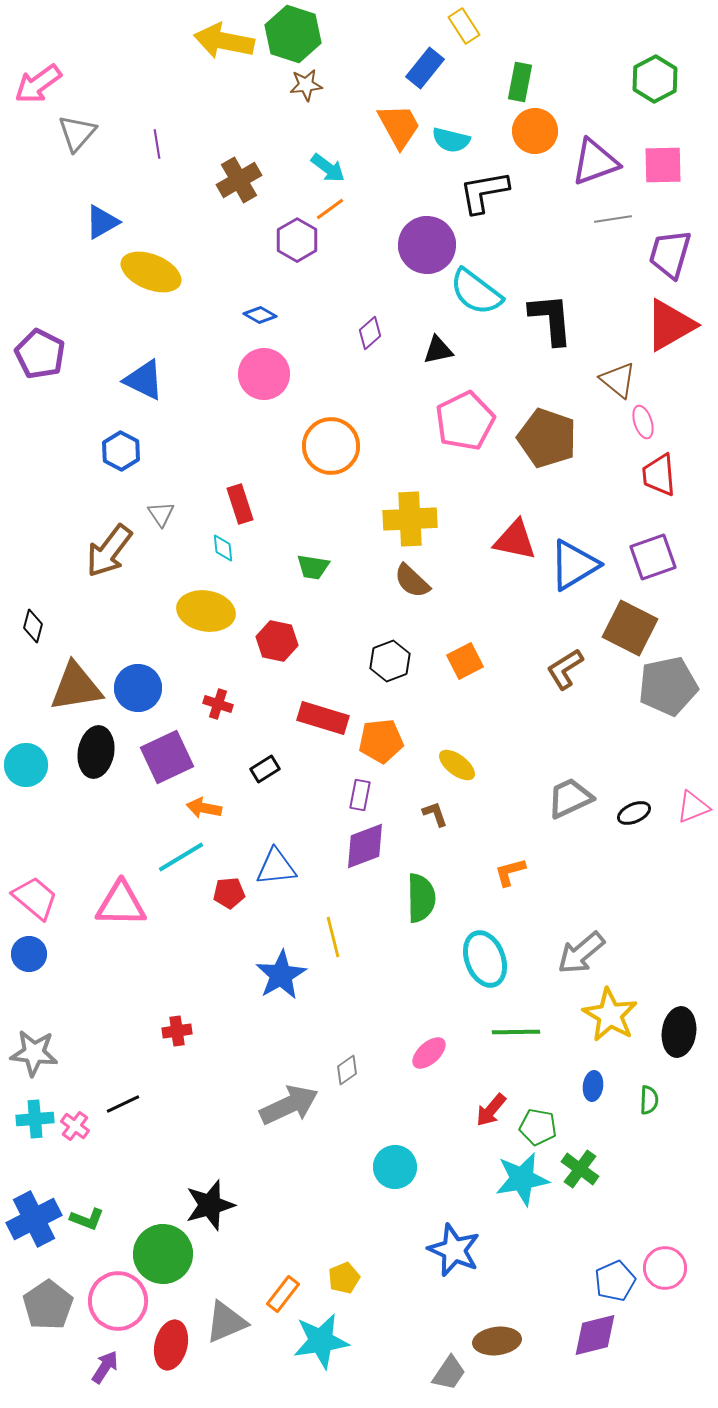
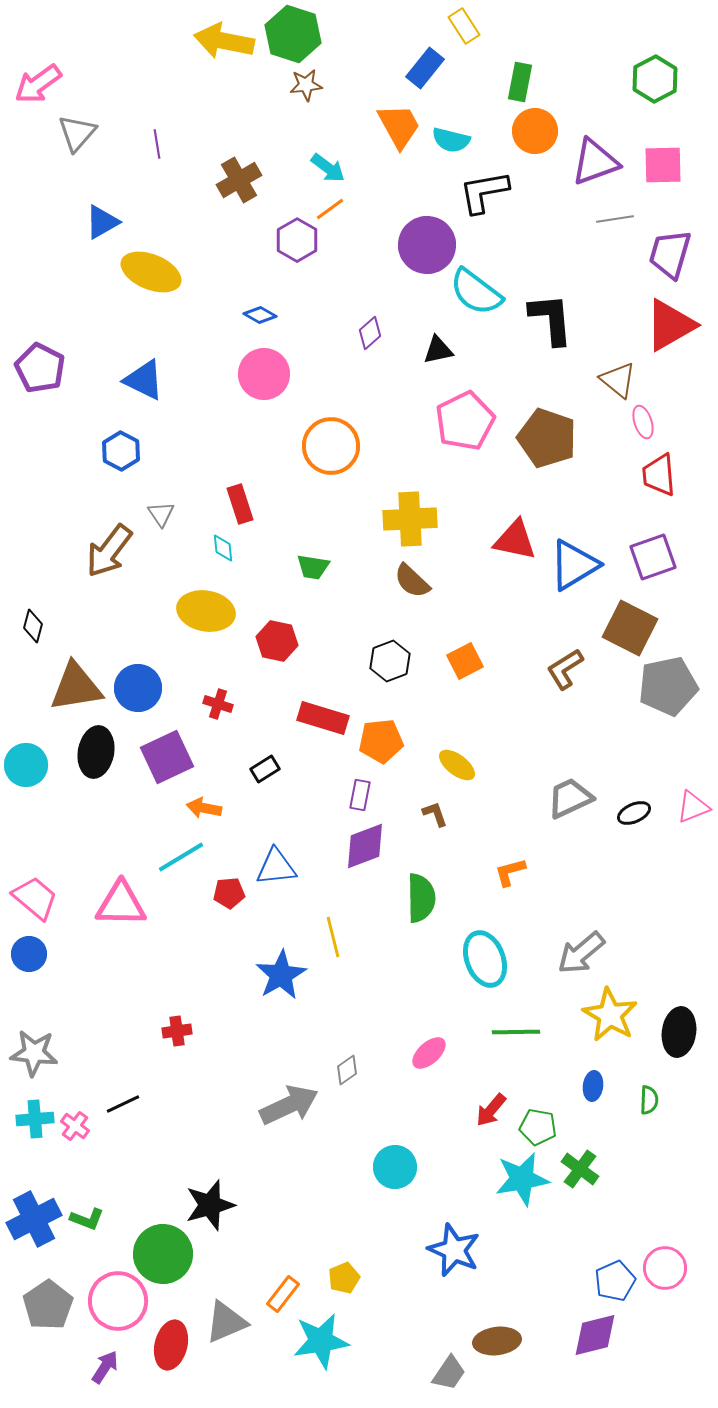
gray line at (613, 219): moved 2 px right
purple pentagon at (40, 354): moved 14 px down
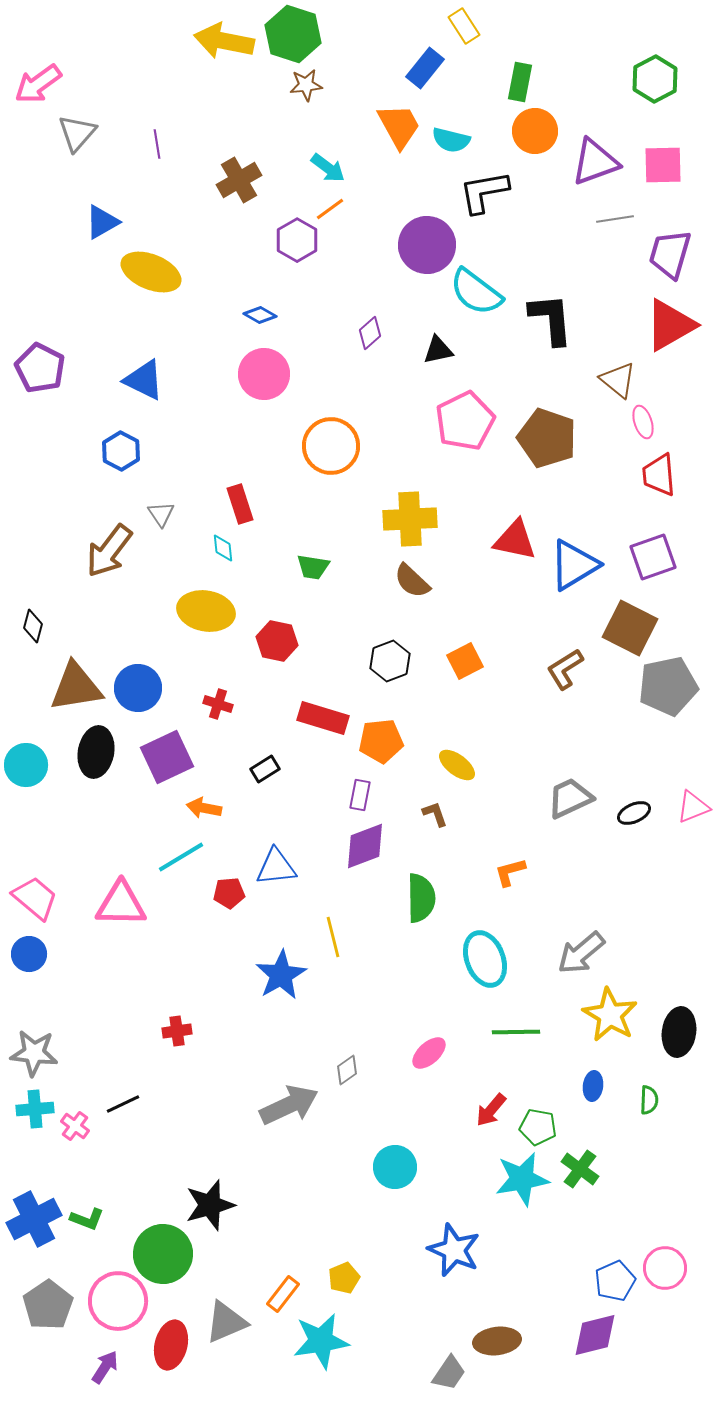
cyan cross at (35, 1119): moved 10 px up
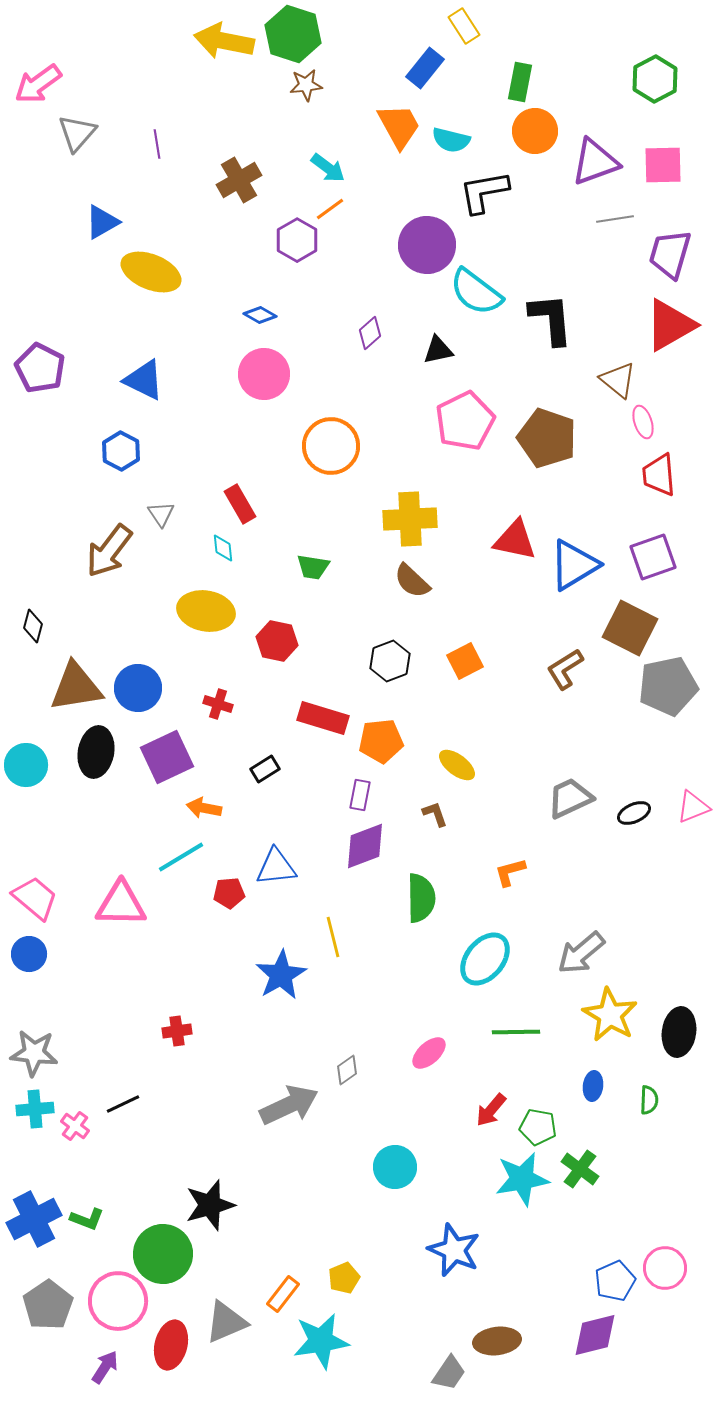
red rectangle at (240, 504): rotated 12 degrees counterclockwise
cyan ellipse at (485, 959): rotated 60 degrees clockwise
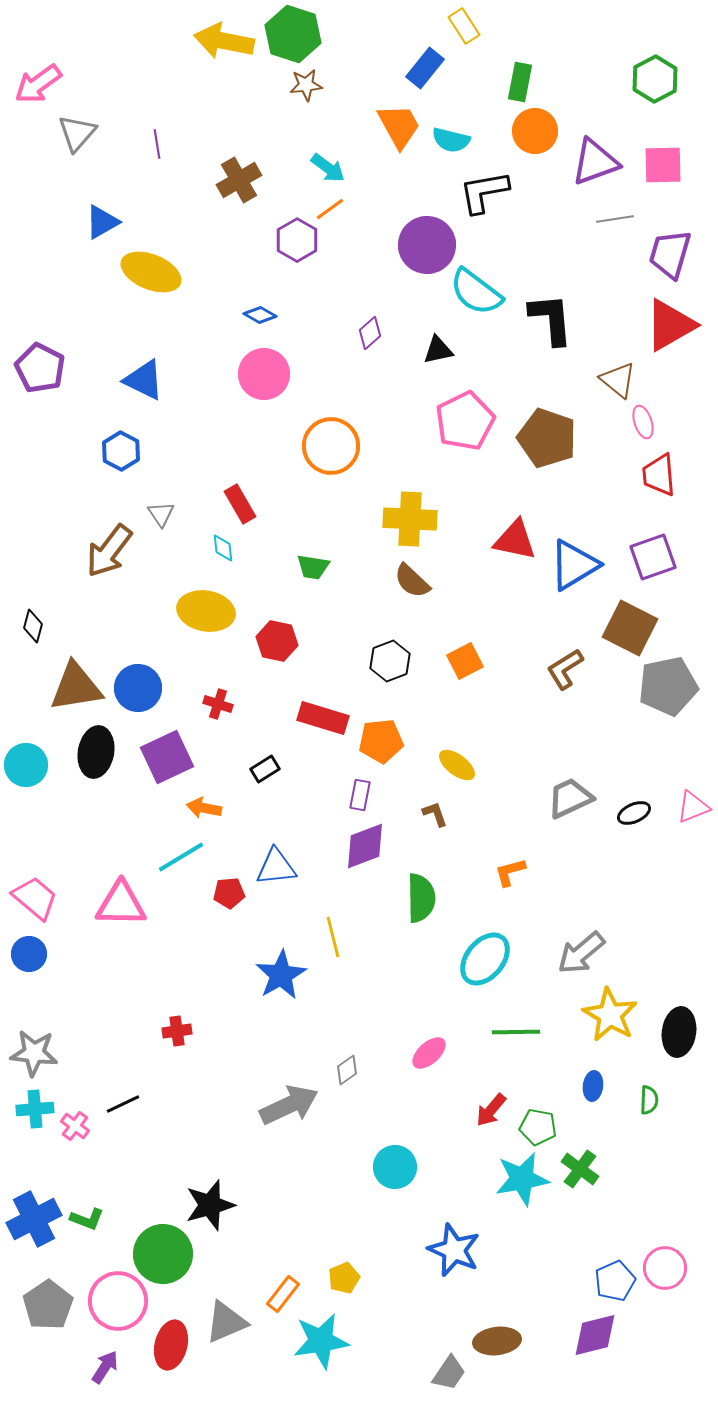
yellow cross at (410, 519): rotated 6 degrees clockwise
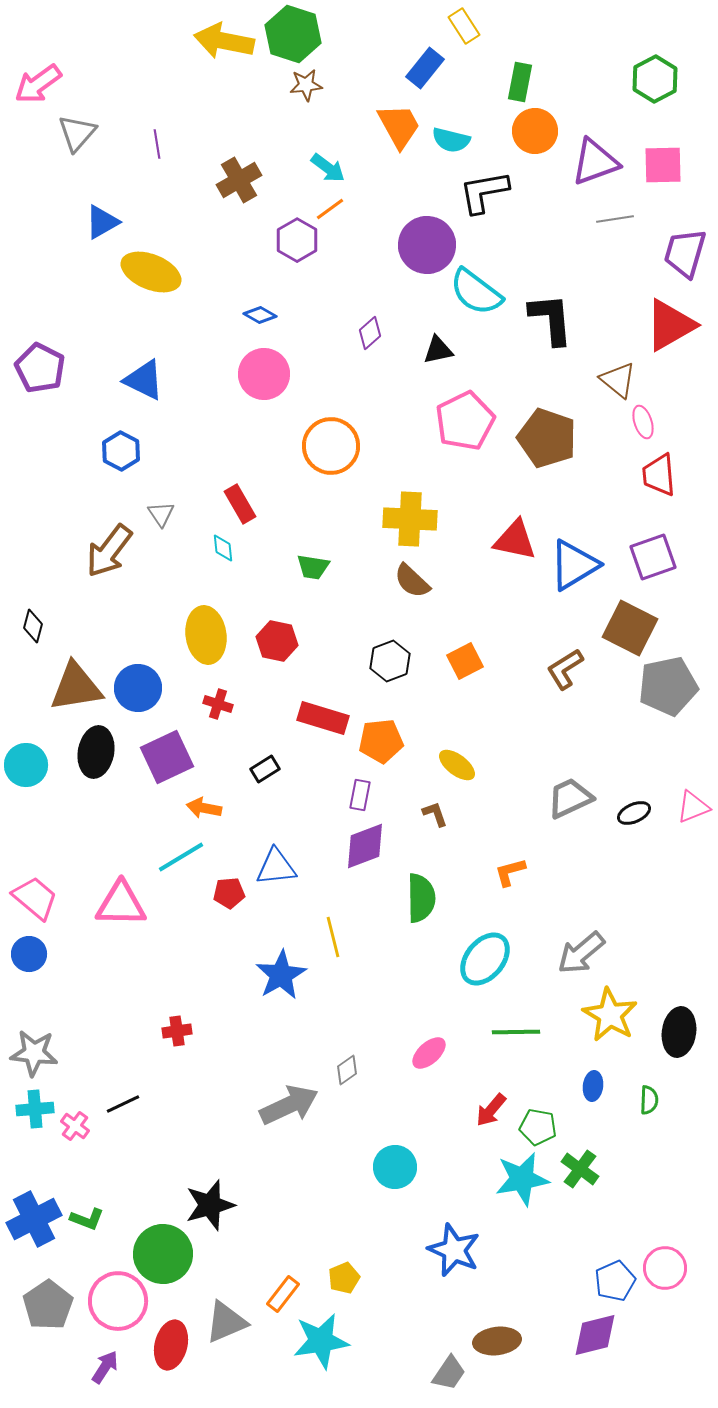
purple trapezoid at (670, 254): moved 15 px right, 1 px up
yellow ellipse at (206, 611): moved 24 px down; rotated 72 degrees clockwise
